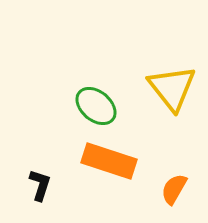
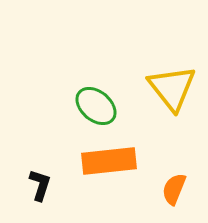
orange rectangle: rotated 24 degrees counterclockwise
orange semicircle: rotated 8 degrees counterclockwise
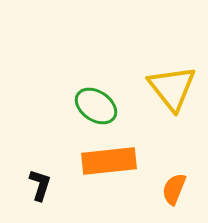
green ellipse: rotated 6 degrees counterclockwise
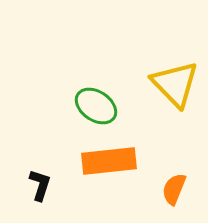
yellow triangle: moved 3 px right, 4 px up; rotated 6 degrees counterclockwise
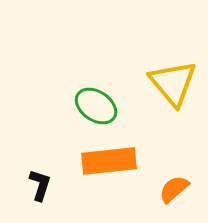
yellow triangle: moved 2 px left, 1 px up; rotated 4 degrees clockwise
orange semicircle: rotated 28 degrees clockwise
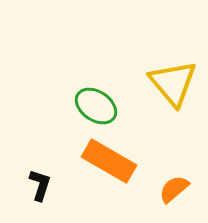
orange rectangle: rotated 36 degrees clockwise
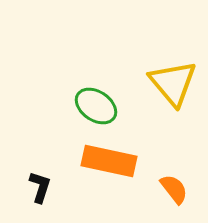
orange rectangle: rotated 18 degrees counterclockwise
black L-shape: moved 2 px down
orange semicircle: rotated 92 degrees clockwise
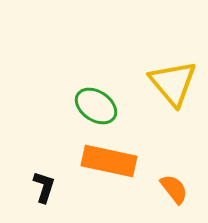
black L-shape: moved 4 px right
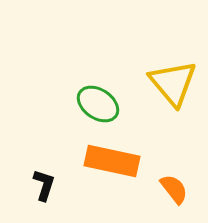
green ellipse: moved 2 px right, 2 px up
orange rectangle: moved 3 px right
black L-shape: moved 2 px up
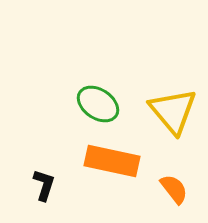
yellow triangle: moved 28 px down
